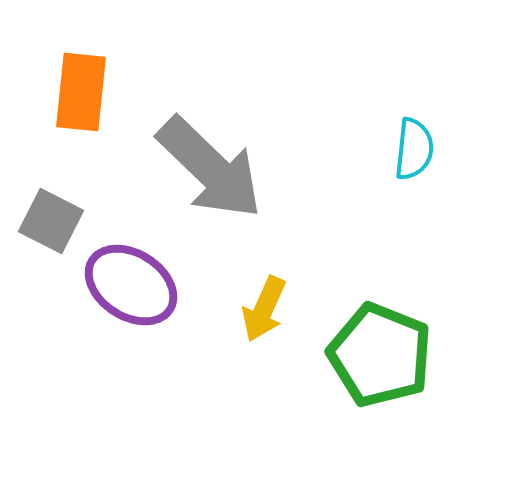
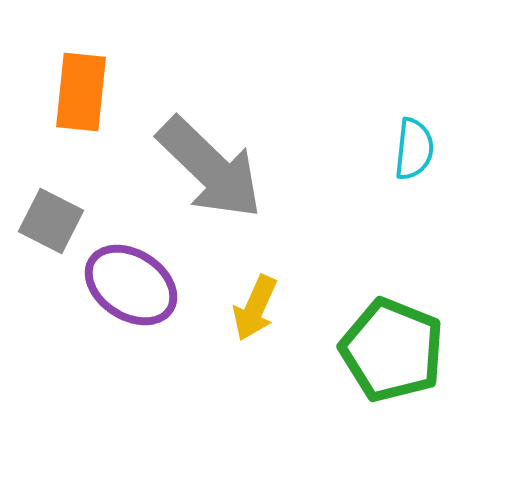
yellow arrow: moved 9 px left, 1 px up
green pentagon: moved 12 px right, 5 px up
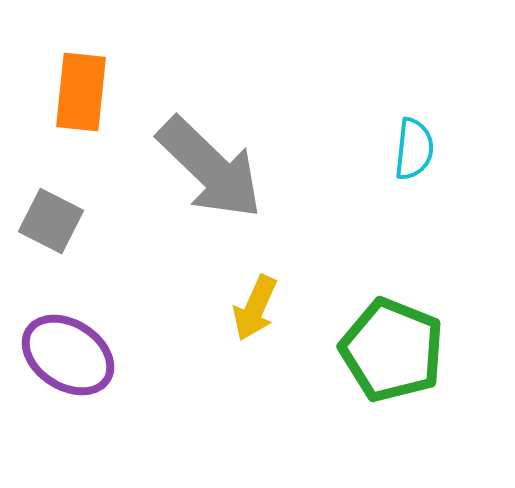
purple ellipse: moved 63 px left, 70 px down
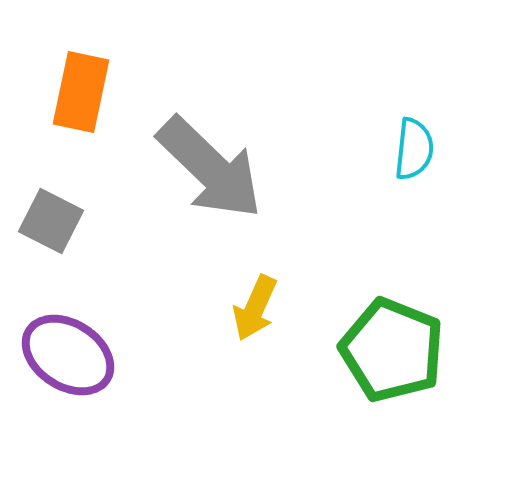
orange rectangle: rotated 6 degrees clockwise
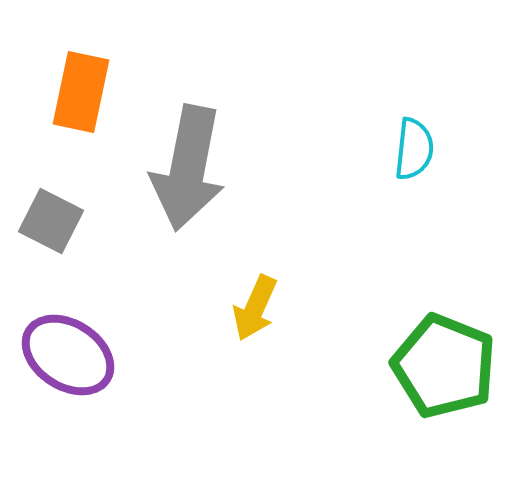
gray arrow: moved 22 px left; rotated 57 degrees clockwise
green pentagon: moved 52 px right, 16 px down
